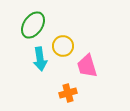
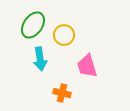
yellow circle: moved 1 px right, 11 px up
orange cross: moved 6 px left; rotated 30 degrees clockwise
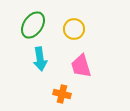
yellow circle: moved 10 px right, 6 px up
pink trapezoid: moved 6 px left
orange cross: moved 1 px down
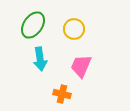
pink trapezoid: rotated 40 degrees clockwise
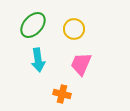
green ellipse: rotated 8 degrees clockwise
cyan arrow: moved 2 px left, 1 px down
pink trapezoid: moved 2 px up
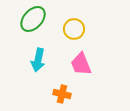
green ellipse: moved 6 px up
cyan arrow: rotated 20 degrees clockwise
pink trapezoid: rotated 45 degrees counterclockwise
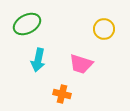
green ellipse: moved 6 px left, 5 px down; rotated 20 degrees clockwise
yellow circle: moved 30 px right
pink trapezoid: rotated 50 degrees counterclockwise
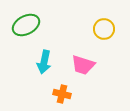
green ellipse: moved 1 px left, 1 px down
cyan arrow: moved 6 px right, 2 px down
pink trapezoid: moved 2 px right, 1 px down
